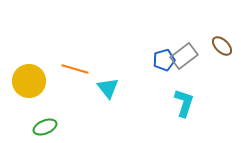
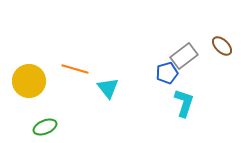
blue pentagon: moved 3 px right, 13 px down
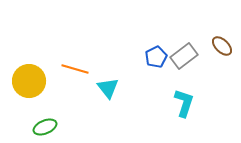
blue pentagon: moved 11 px left, 16 px up; rotated 10 degrees counterclockwise
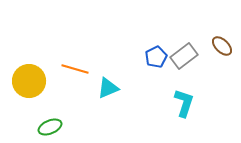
cyan triangle: rotated 45 degrees clockwise
green ellipse: moved 5 px right
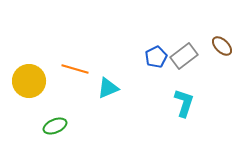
green ellipse: moved 5 px right, 1 px up
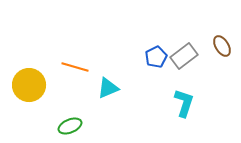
brown ellipse: rotated 15 degrees clockwise
orange line: moved 2 px up
yellow circle: moved 4 px down
green ellipse: moved 15 px right
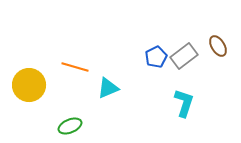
brown ellipse: moved 4 px left
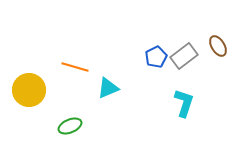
yellow circle: moved 5 px down
